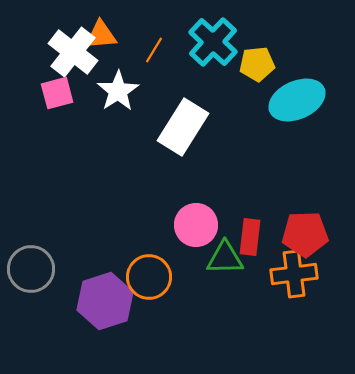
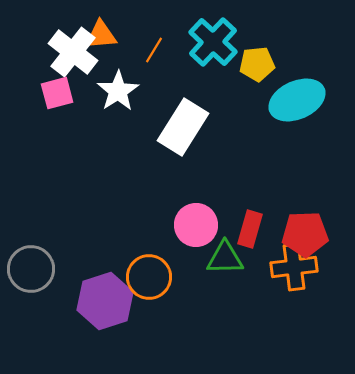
red rectangle: moved 8 px up; rotated 9 degrees clockwise
orange cross: moved 7 px up
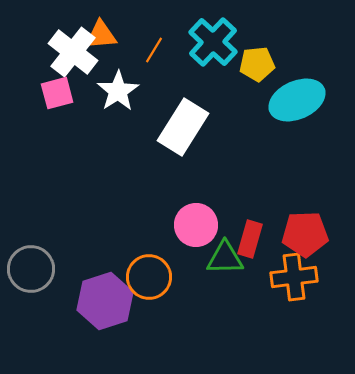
red rectangle: moved 10 px down
orange cross: moved 10 px down
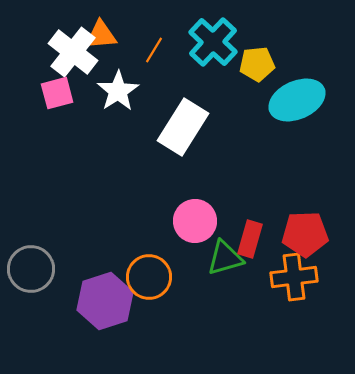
pink circle: moved 1 px left, 4 px up
green triangle: rotated 15 degrees counterclockwise
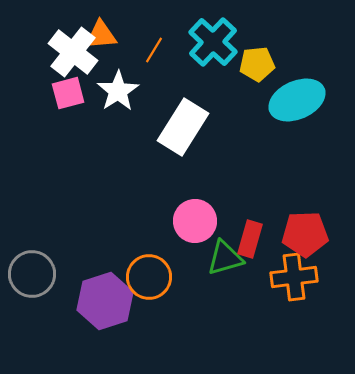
pink square: moved 11 px right
gray circle: moved 1 px right, 5 px down
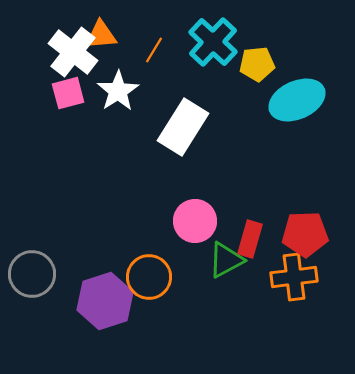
green triangle: moved 1 px right, 2 px down; rotated 12 degrees counterclockwise
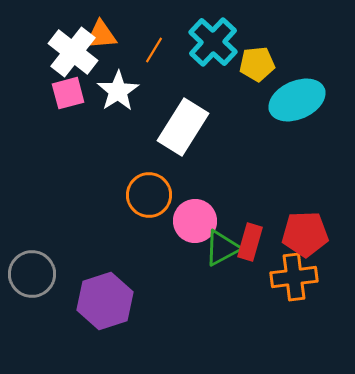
red rectangle: moved 3 px down
green triangle: moved 4 px left, 12 px up
orange circle: moved 82 px up
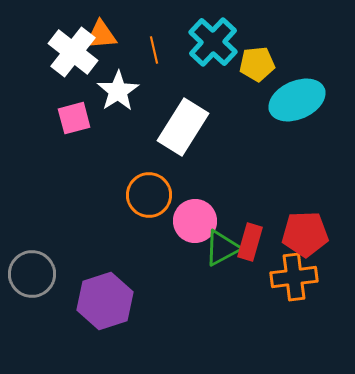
orange line: rotated 44 degrees counterclockwise
pink square: moved 6 px right, 25 px down
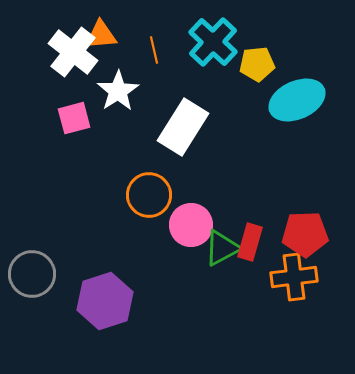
pink circle: moved 4 px left, 4 px down
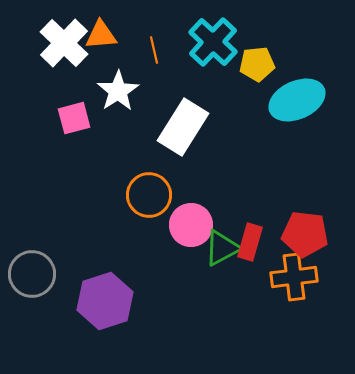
white cross: moved 9 px left, 9 px up; rotated 6 degrees clockwise
red pentagon: rotated 9 degrees clockwise
